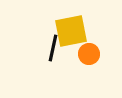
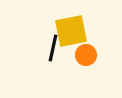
orange circle: moved 3 px left, 1 px down
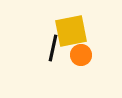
orange circle: moved 5 px left
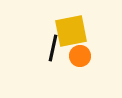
orange circle: moved 1 px left, 1 px down
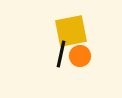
black line: moved 8 px right, 6 px down
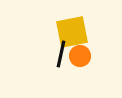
yellow square: moved 1 px right, 1 px down
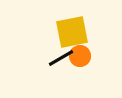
black line: moved 4 px down; rotated 48 degrees clockwise
